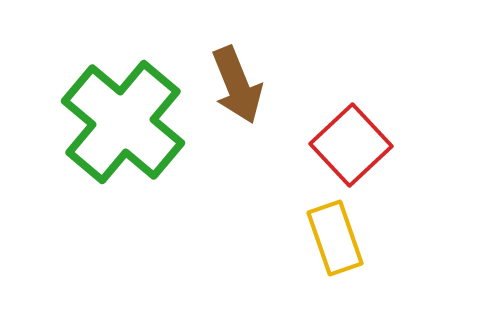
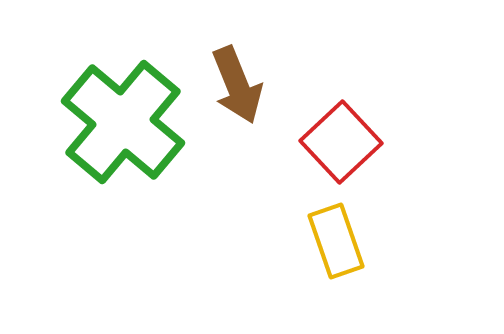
red square: moved 10 px left, 3 px up
yellow rectangle: moved 1 px right, 3 px down
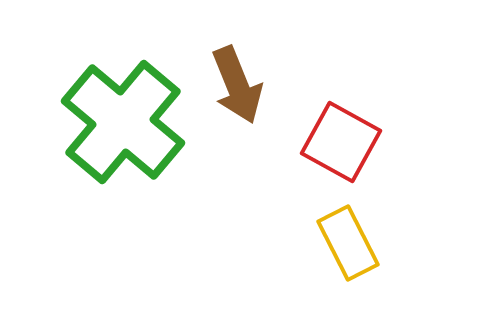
red square: rotated 18 degrees counterclockwise
yellow rectangle: moved 12 px right, 2 px down; rotated 8 degrees counterclockwise
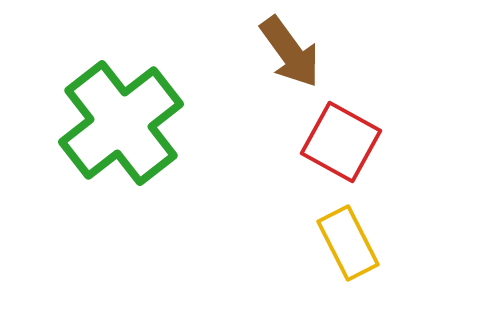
brown arrow: moved 53 px right, 33 px up; rotated 14 degrees counterclockwise
green cross: moved 2 px left, 1 px down; rotated 12 degrees clockwise
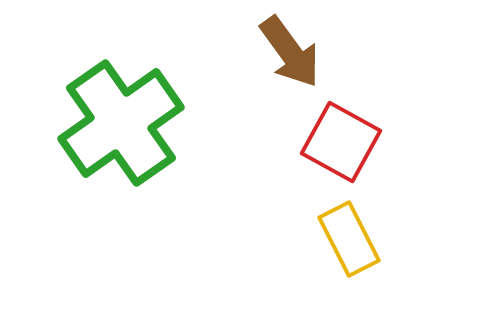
green cross: rotated 3 degrees clockwise
yellow rectangle: moved 1 px right, 4 px up
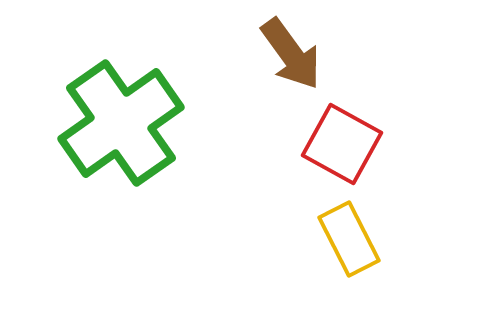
brown arrow: moved 1 px right, 2 px down
red square: moved 1 px right, 2 px down
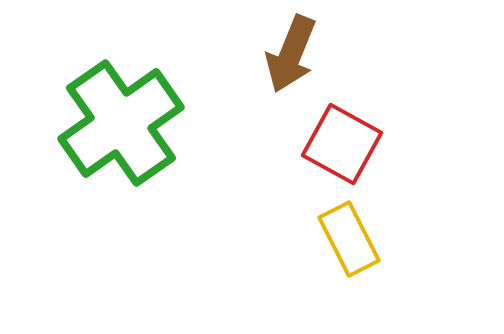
brown arrow: rotated 58 degrees clockwise
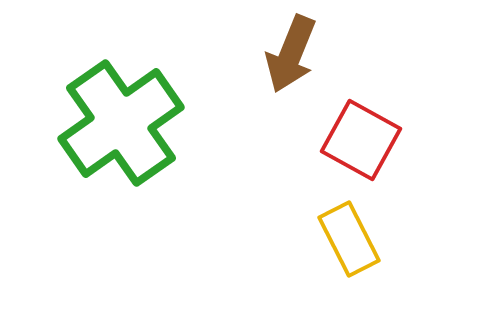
red square: moved 19 px right, 4 px up
